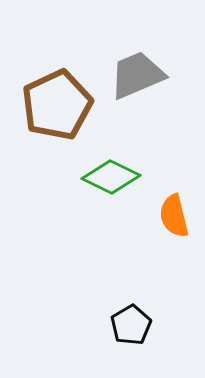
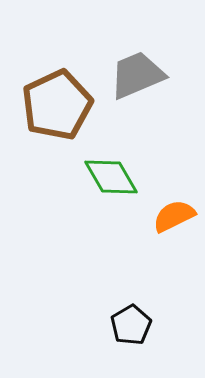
green diamond: rotated 34 degrees clockwise
orange semicircle: rotated 78 degrees clockwise
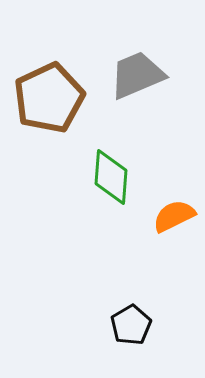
brown pentagon: moved 8 px left, 7 px up
green diamond: rotated 34 degrees clockwise
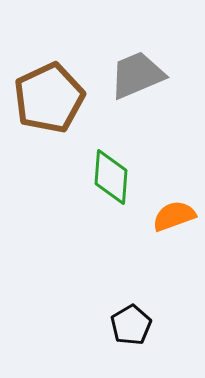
orange semicircle: rotated 6 degrees clockwise
